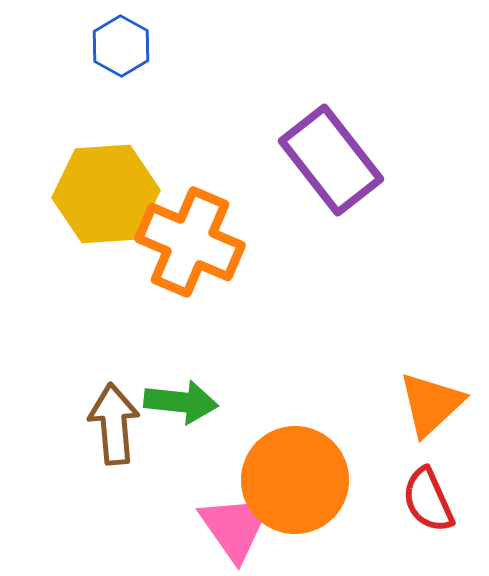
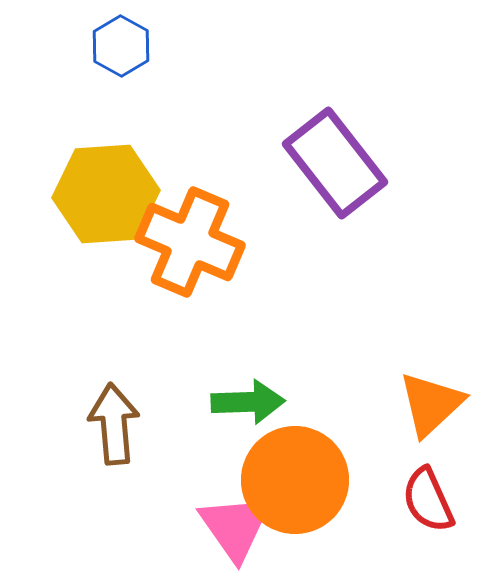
purple rectangle: moved 4 px right, 3 px down
green arrow: moved 67 px right; rotated 8 degrees counterclockwise
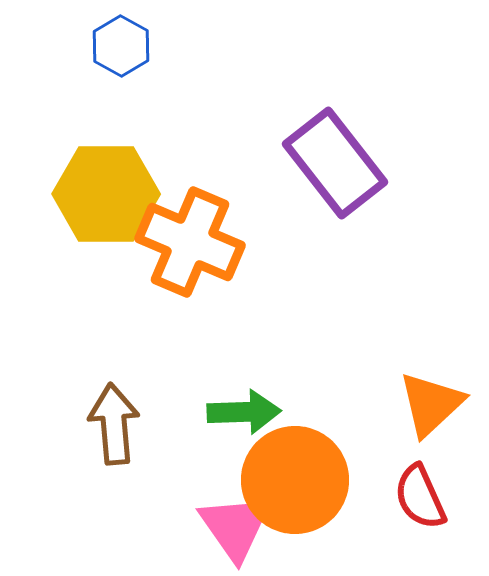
yellow hexagon: rotated 4 degrees clockwise
green arrow: moved 4 px left, 10 px down
red semicircle: moved 8 px left, 3 px up
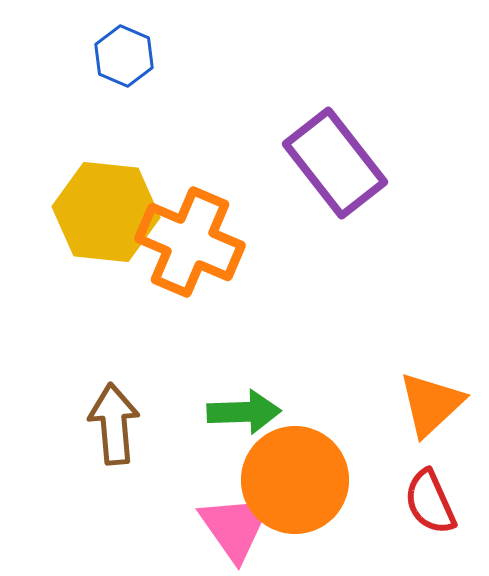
blue hexagon: moved 3 px right, 10 px down; rotated 6 degrees counterclockwise
yellow hexagon: moved 18 px down; rotated 6 degrees clockwise
red semicircle: moved 10 px right, 5 px down
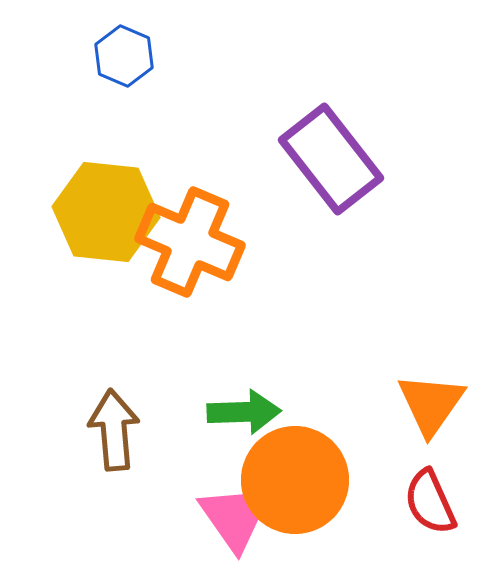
purple rectangle: moved 4 px left, 4 px up
orange triangle: rotated 12 degrees counterclockwise
brown arrow: moved 6 px down
pink triangle: moved 10 px up
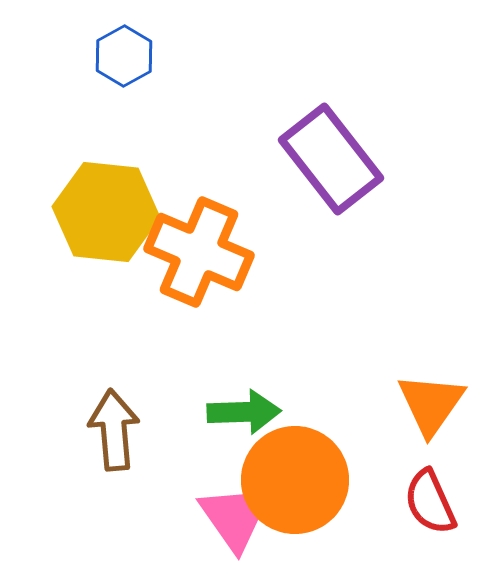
blue hexagon: rotated 8 degrees clockwise
orange cross: moved 9 px right, 10 px down
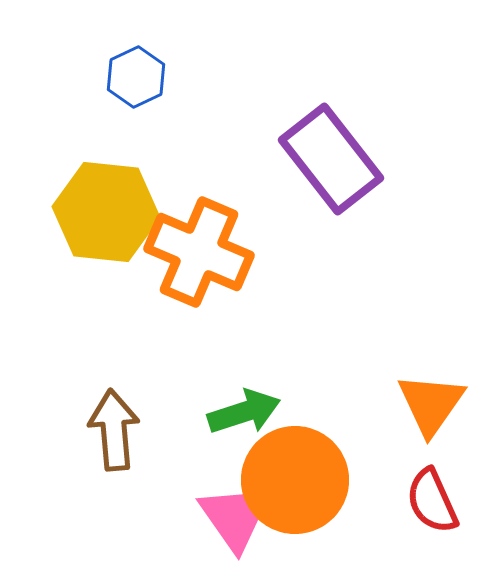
blue hexagon: moved 12 px right, 21 px down; rotated 4 degrees clockwise
green arrow: rotated 16 degrees counterclockwise
red semicircle: moved 2 px right, 1 px up
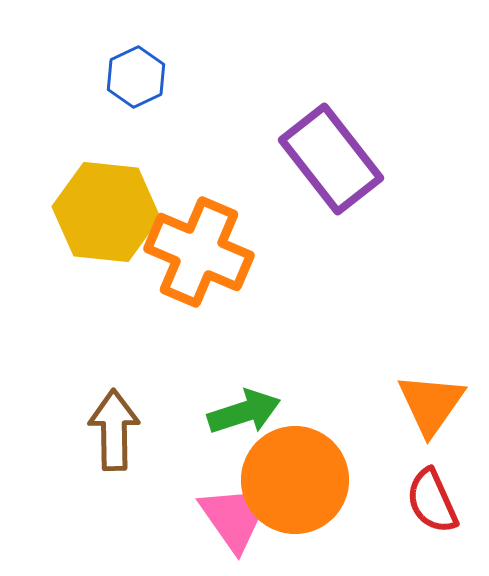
brown arrow: rotated 4 degrees clockwise
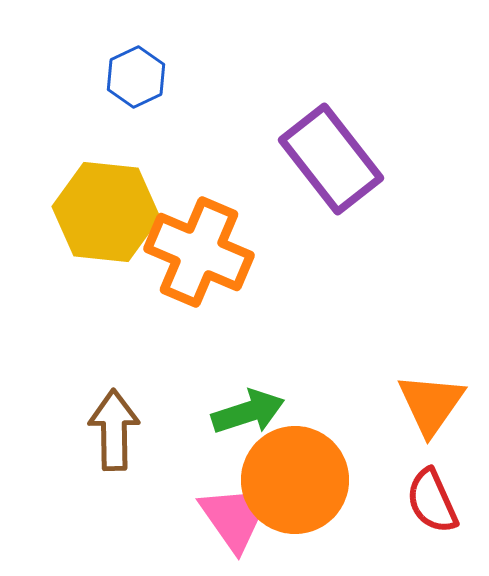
green arrow: moved 4 px right
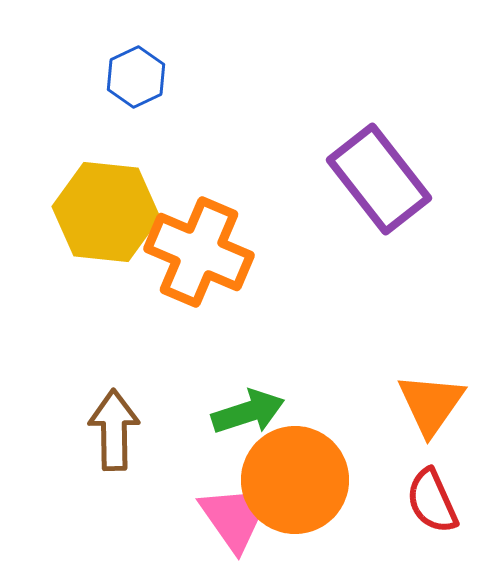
purple rectangle: moved 48 px right, 20 px down
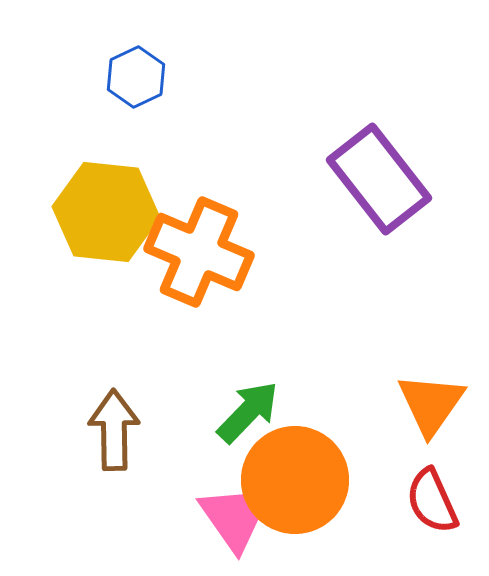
green arrow: rotated 28 degrees counterclockwise
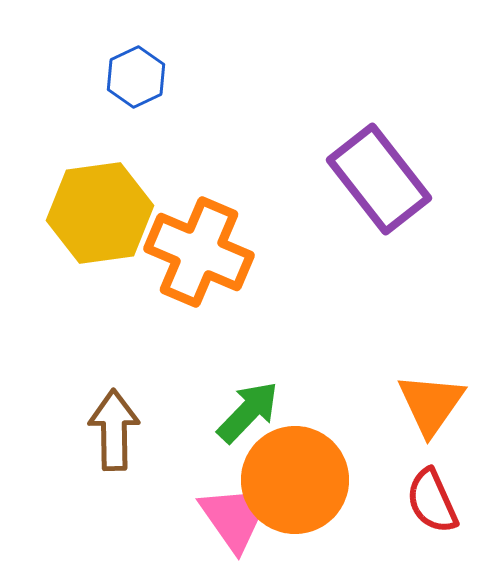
yellow hexagon: moved 6 px left, 1 px down; rotated 14 degrees counterclockwise
